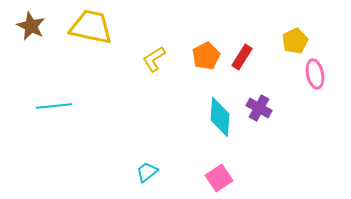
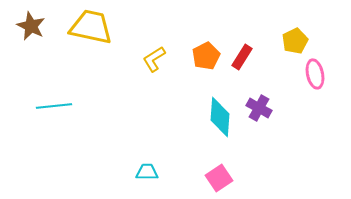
cyan trapezoid: rotated 40 degrees clockwise
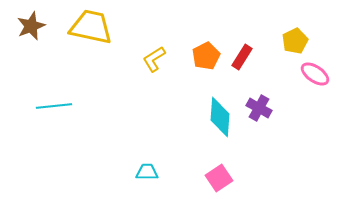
brown star: rotated 24 degrees clockwise
pink ellipse: rotated 44 degrees counterclockwise
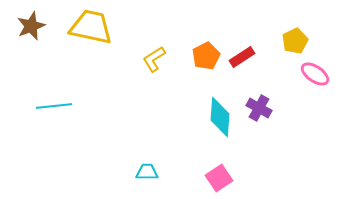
red rectangle: rotated 25 degrees clockwise
